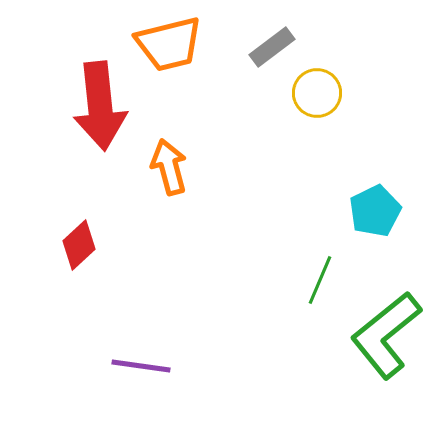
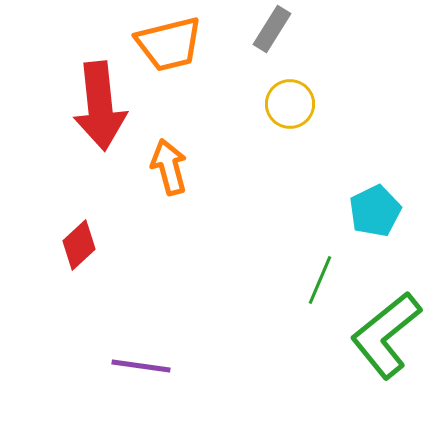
gray rectangle: moved 18 px up; rotated 21 degrees counterclockwise
yellow circle: moved 27 px left, 11 px down
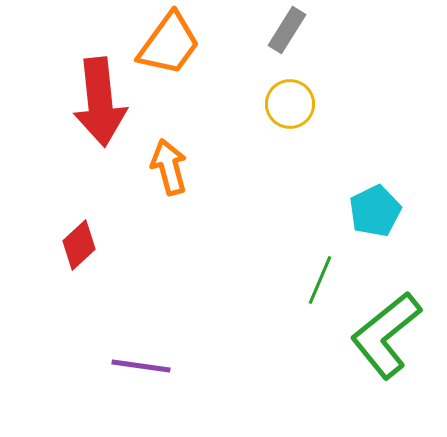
gray rectangle: moved 15 px right, 1 px down
orange trapezoid: rotated 40 degrees counterclockwise
red arrow: moved 4 px up
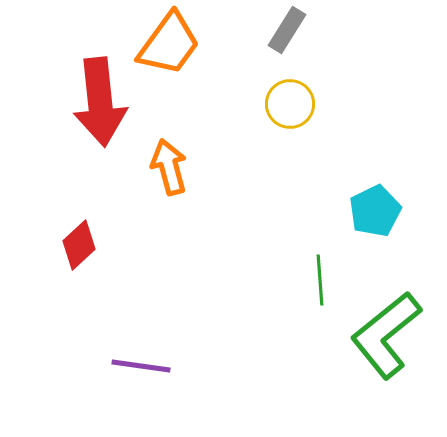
green line: rotated 27 degrees counterclockwise
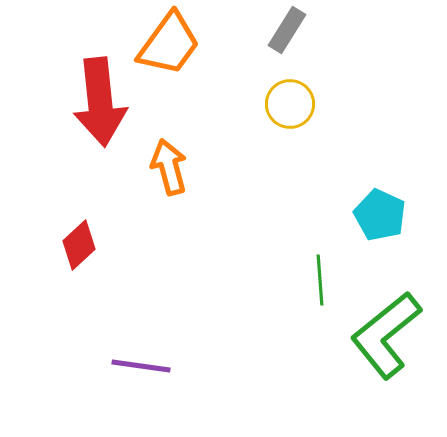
cyan pentagon: moved 5 px right, 4 px down; rotated 21 degrees counterclockwise
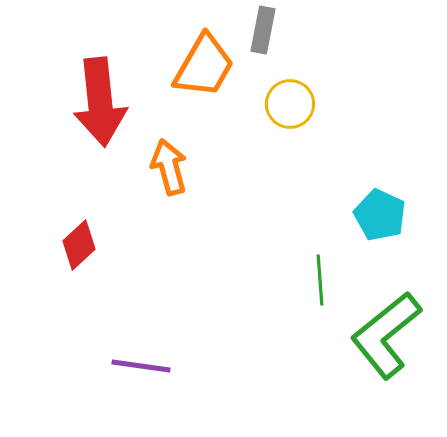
gray rectangle: moved 24 px left; rotated 21 degrees counterclockwise
orange trapezoid: moved 35 px right, 22 px down; rotated 6 degrees counterclockwise
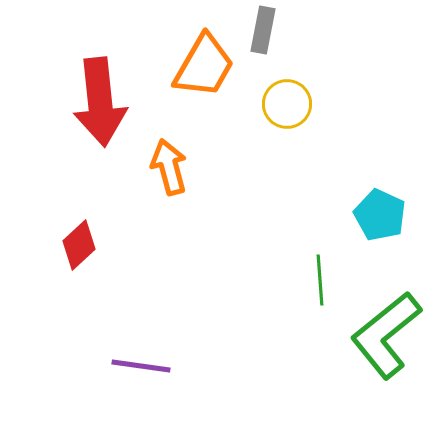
yellow circle: moved 3 px left
